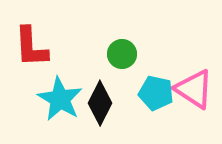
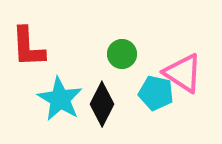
red L-shape: moved 3 px left
pink triangle: moved 11 px left, 16 px up
black diamond: moved 2 px right, 1 px down
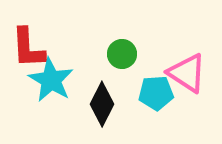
red L-shape: moved 1 px down
pink triangle: moved 4 px right
cyan pentagon: rotated 16 degrees counterclockwise
cyan star: moved 9 px left, 19 px up
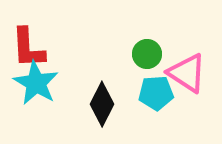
green circle: moved 25 px right
cyan star: moved 15 px left, 3 px down
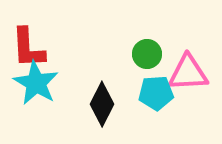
pink triangle: moved 1 px right; rotated 36 degrees counterclockwise
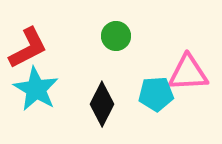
red L-shape: rotated 114 degrees counterclockwise
green circle: moved 31 px left, 18 px up
cyan star: moved 6 px down
cyan pentagon: moved 1 px down
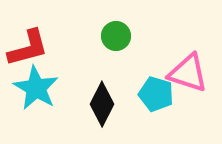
red L-shape: rotated 12 degrees clockwise
pink triangle: rotated 21 degrees clockwise
cyan star: moved 1 px up
cyan pentagon: rotated 20 degrees clockwise
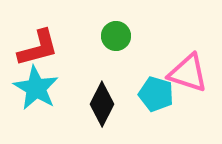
red L-shape: moved 10 px right
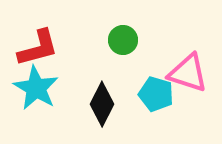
green circle: moved 7 px right, 4 px down
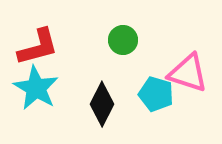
red L-shape: moved 1 px up
